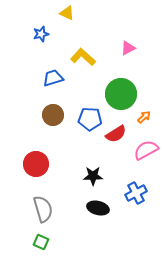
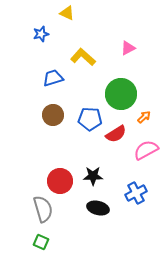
red circle: moved 24 px right, 17 px down
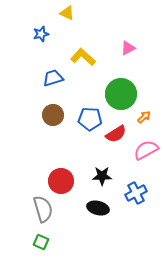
black star: moved 9 px right
red circle: moved 1 px right
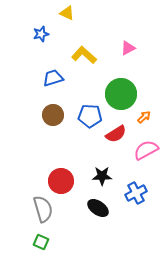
yellow L-shape: moved 1 px right, 2 px up
blue pentagon: moved 3 px up
black ellipse: rotated 20 degrees clockwise
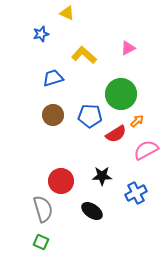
orange arrow: moved 7 px left, 4 px down
black ellipse: moved 6 px left, 3 px down
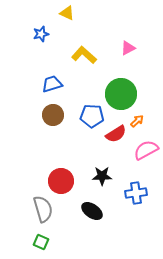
blue trapezoid: moved 1 px left, 6 px down
blue pentagon: moved 2 px right
blue cross: rotated 20 degrees clockwise
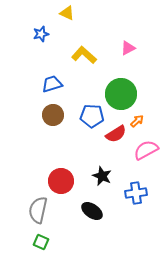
black star: rotated 24 degrees clockwise
gray semicircle: moved 5 px left, 1 px down; rotated 152 degrees counterclockwise
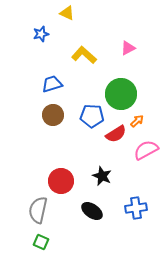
blue cross: moved 15 px down
